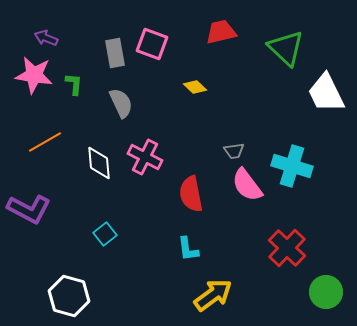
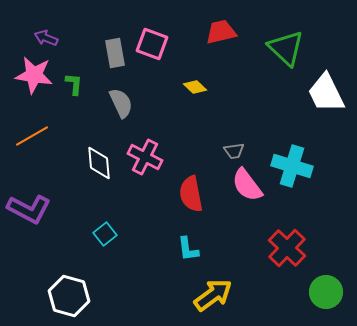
orange line: moved 13 px left, 6 px up
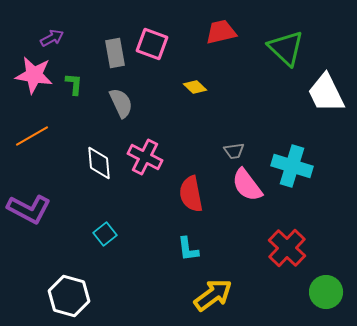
purple arrow: moved 6 px right; rotated 130 degrees clockwise
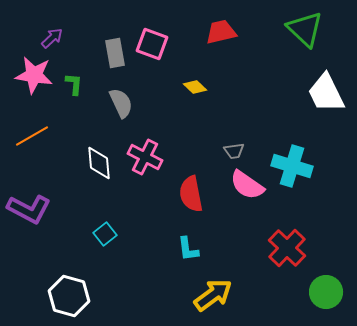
purple arrow: rotated 15 degrees counterclockwise
green triangle: moved 19 px right, 19 px up
pink semicircle: rotated 18 degrees counterclockwise
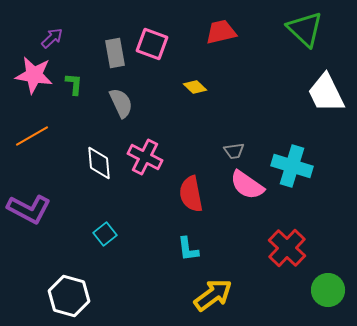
green circle: moved 2 px right, 2 px up
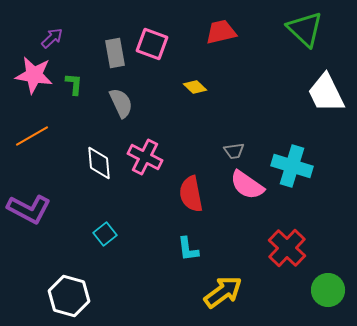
yellow arrow: moved 10 px right, 3 px up
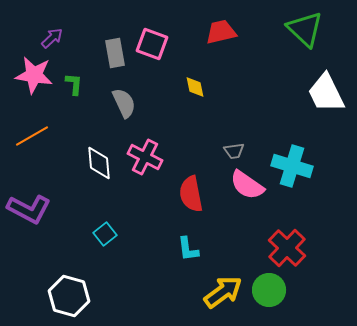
yellow diamond: rotated 35 degrees clockwise
gray semicircle: moved 3 px right
green circle: moved 59 px left
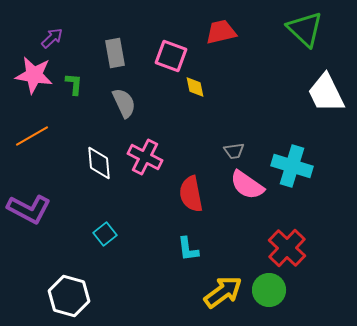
pink square: moved 19 px right, 12 px down
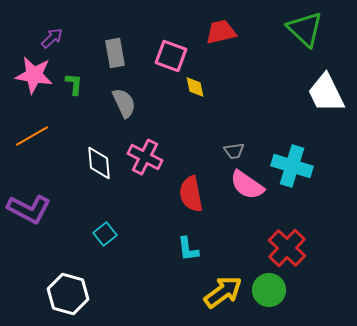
white hexagon: moved 1 px left, 2 px up
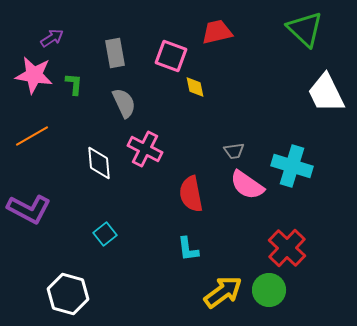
red trapezoid: moved 4 px left
purple arrow: rotated 10 degrees clockwise
pink cross: moved 8 px up
